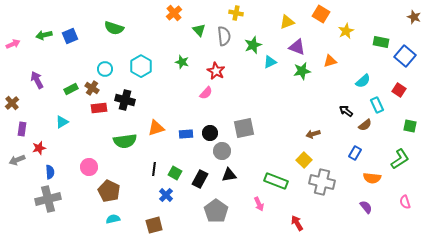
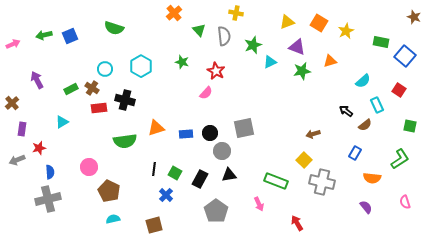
orange square at (321, 14): moved 2 px left, 9 px down
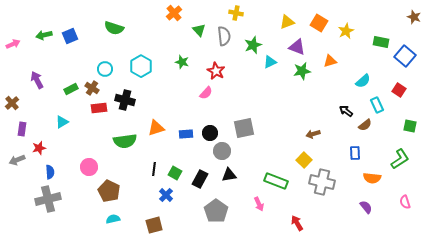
blue rectangle at (355, 153): rotated 32 degrees counterclockwise
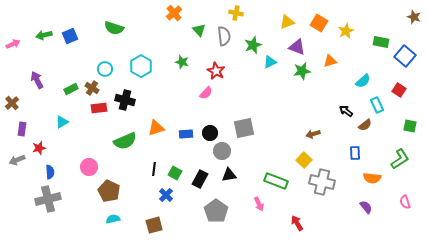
green semicircle at (125, 141): rotated 15 degrees counterclockwise
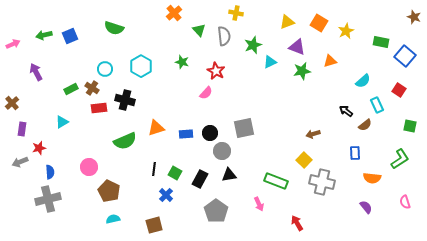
purple arrow at (37, 80): moved 1 px left, 8 px up
gray arrow at (17, 160): moved 3 px right, 2 px down
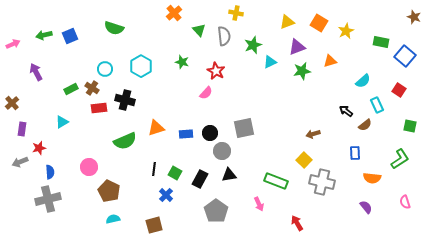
purple triangle at (297, 47): rotated 42 degrees counterclockwise
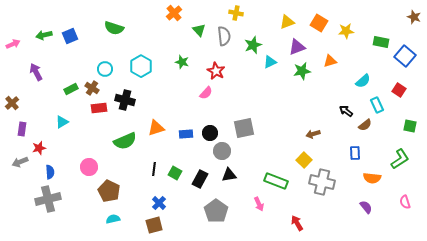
yellow star at (346, 31): rotated 21 degrees clockwise
blue cross at (166, 195): moved 7 px left, 8 px down
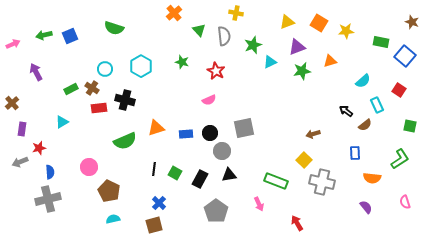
brown star at (414, 17): moved 2 px left, 5 px down
pink semicircle at (206, 93): moved 3 px right, 7 px down; rotated 24 degrees clockwise
